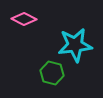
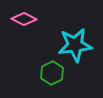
green hexagon: rotated 20 degrees clockwise
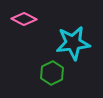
cyan star: moved 2 px left, 2 px up
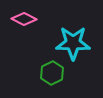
cyan star: rotated 8 degrees clockwise
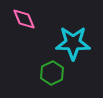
pink diamond: rotated 40 degrees clockwise
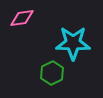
pink diamond: moved 2 px left, 1 px up; rotated 75 degrees counterclockwise
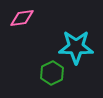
cyan star: moved 3 px right, 4 px down
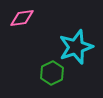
cyan star: rotated 20 degrees counterclockwise
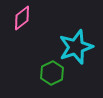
pink diamond: rotated 30 degrees counterclockwise
